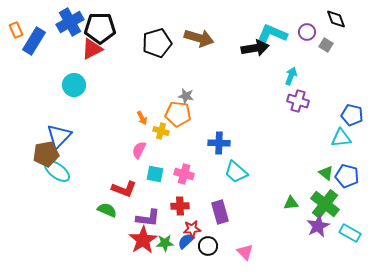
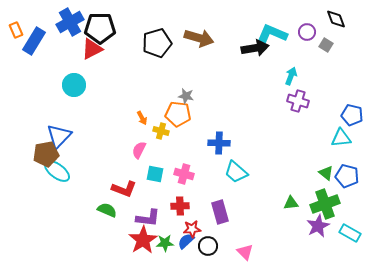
green cross at (325, 204): rotated 32 degrees clockwise
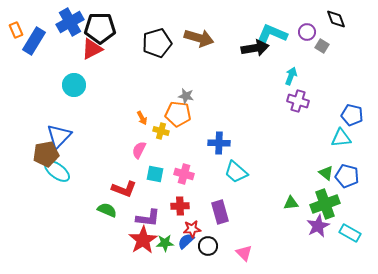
gray square at (326, 45): moved 4 px left, 1 px down
pink triangle at (245, 252): moved 1 px left, 1 px down
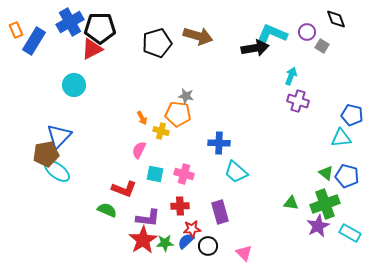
brown arrow at (199, 38): moved 1 px left, 2 px up
green triangle at (291, 203): rotated 14 degrees clockwise
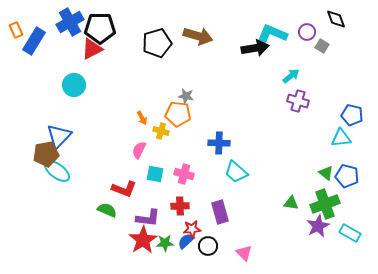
cyan arrow at (291, 76): rotated 30 degrees clockwise
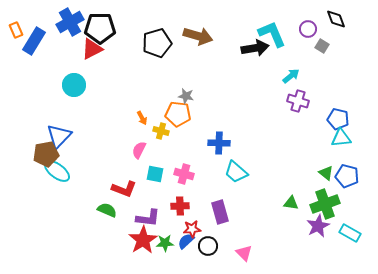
purple circle at (307, 32): moved 1 px right, 3 px up
cyan L-shape at (272, 34): rotated 44 degrees clockwise
blue pentagon at (352, 115): moved 14 px left, 4 px down
